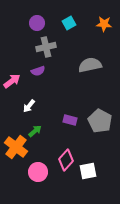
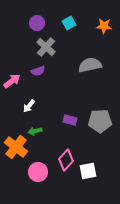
orange star: moved 2 px down
gray cross: rotated 36 degrees counterclockwise
gray pentagon: rotated 30 degrees counterclockwise
green arrow: rotated 152 degrees counterclockwise
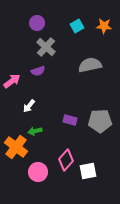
cyan square: moved 8 px right, 3 px down
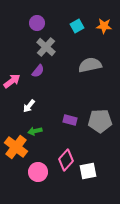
purple semicircle: rotated 32 degrees counterclockwise
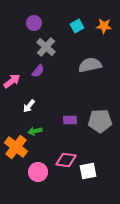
purple circle: moved 3 px left
purple rectangle: rotated 16 degrees counterclockwise
pink diamond: rotated 55 degrees clockwise
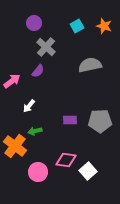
orange star: rotated 14 degrees clockwise
orange cross: moved 1 px left, 1 px up
white square: rotated 30 degrees counterclockwise
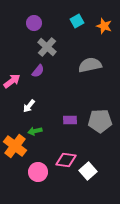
cyan square: moved 5 px up
gray cross: moved 1 px right
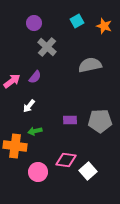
purple semicircle: moved 3 px left, 6 px down
orange cross: rotated 30 degrees counterclockwise
